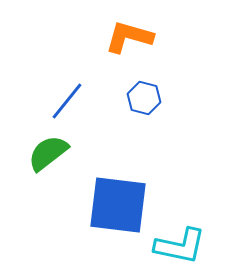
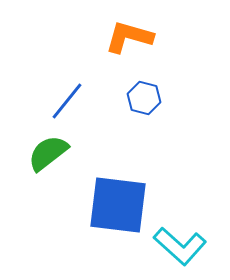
cyan L-shape: rotated 30 degrees clockwise
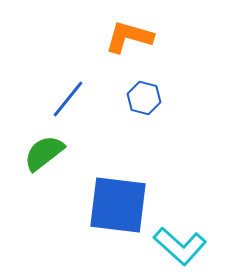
blue line: moved 1 px right, 2 px up
green semicircle: moved 4 px left
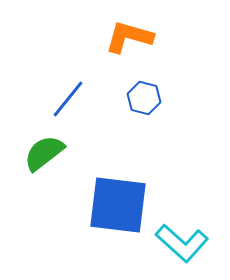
cyan L-shape: moved 2 px right, 3 px up
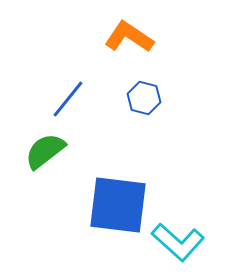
orange L-shape: rotated 18 degrees clockwise
green semicircle: moved 1 px right, 2 px up
cyan L-shape: moved 4 px left, 1 px up
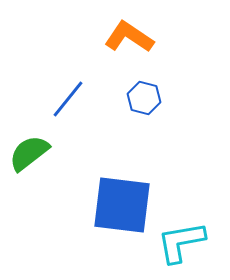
green semicircle: moved 16 px left, 2 px down
blue square: moved 4 px right
cyan L-shape: moved 3 px right; rotated 128 degrees clockwise
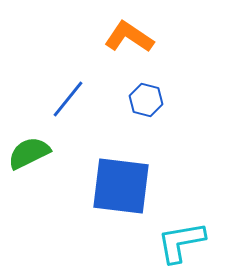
blue hexagon: moved 2 px right, 2 px down
green semicircle: rotated 12 degrees clockwise
blue square: moved 1 px left, 19 px up
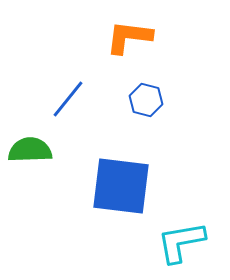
orange L-shape: rotated 27 degrees counterclockwise
green semicircle: moved 1 px right, 3 px up; rotated 24 degrees clockwise
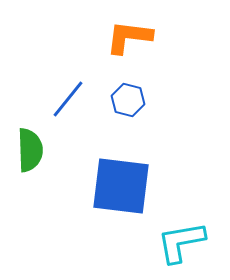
blue hexagon: moved 18 px left
green semicircle: rotated 90 degrees clockwise
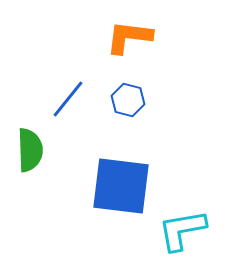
cyan L-shape: moved 1 px right, 12 px up
